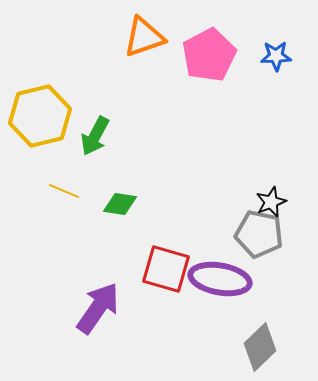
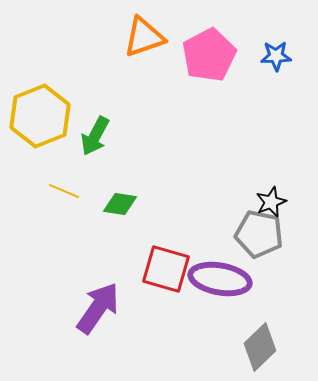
yellow hexagon: rotated 8 degrees counterclockwise
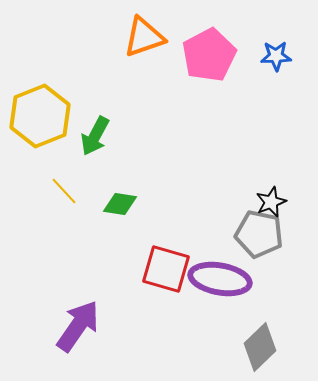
yellow line: rotated 24 degrees clockwise
purple arrow: moved 20 px left, 18 px down
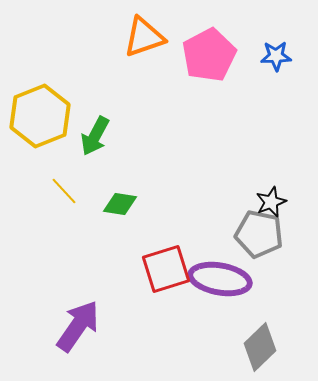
red square: rotated 33 degrees counterclockwise
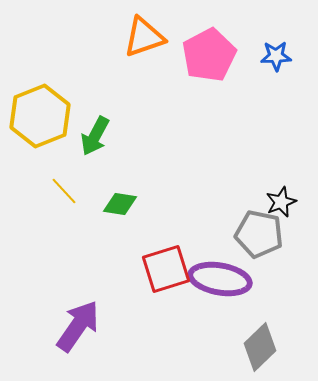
black star: moved 10 px right
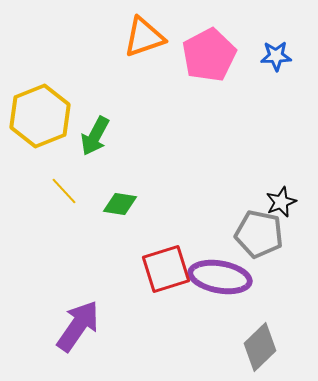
purple ellipse: moved 2 px up
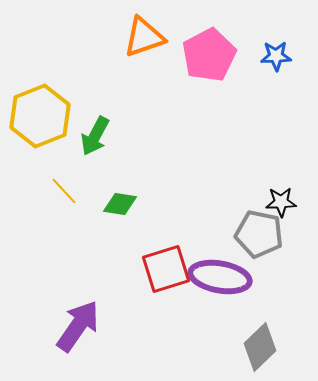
black star: rotated 20 degrees clockwise
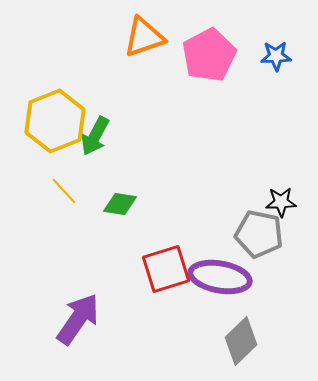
yellow hexagon: moved 15 px right, 5 px down
purple arrow: moved 7 px up
gray diamond: moved 19 px left, 6 px up
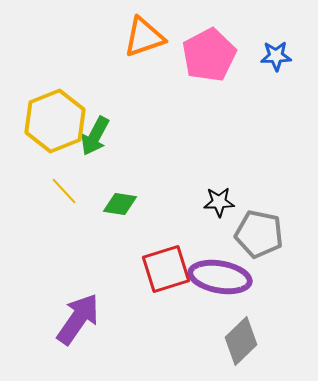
black star: moved 62 px left
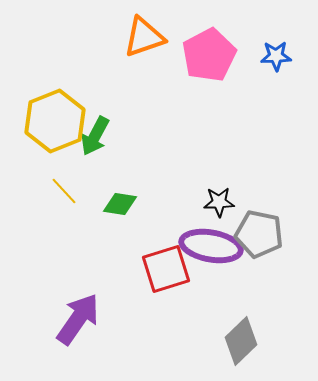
purple ellipse: moved 9 px left, 31 px up
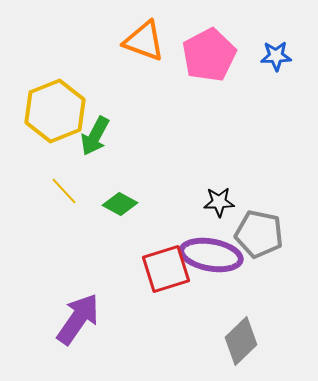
orange triangle: moved 4 px down; rotated 39 degrees clockwise
yellow hexagon: moved 10 px up
green diamond: rotated 20 degrees clockwise
purple ellipse: moved 9 px down
